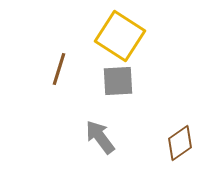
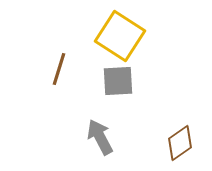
gray arrow: rotated 9 degrees clockwise
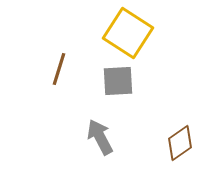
yellow square: moved 8 px right, 3 px up
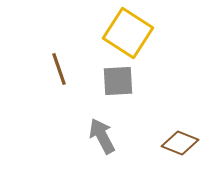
brown line: rotated 36 degrees counterclockwise
gray arrow: moved 2 px right, 1 px up
brown diamond: rotated 57 degrees clockwise
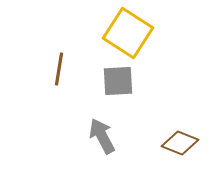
brown line: rotated 28 degrees clockwise
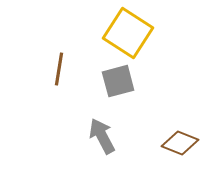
gray square: rotated 12 degrees counterclockwise
